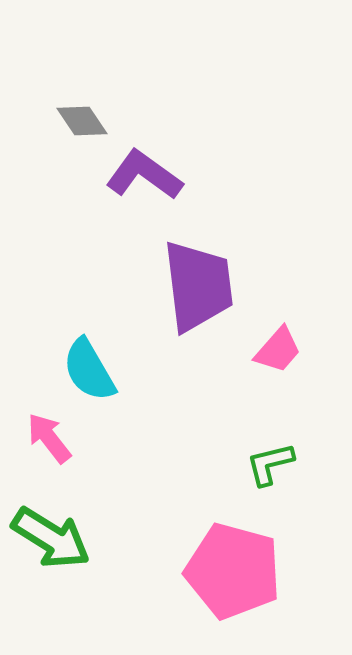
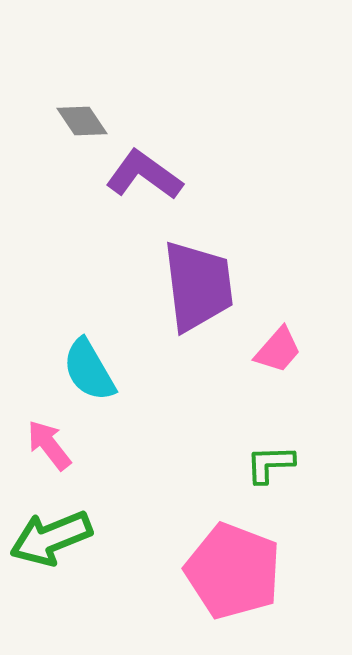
pink arrow: moved 7 px down
green L-shape: rotated 12 degrees clockwise
green arrow: rotated 126 degrees clockwise
pink pentagon: rotated 6 degrees clockwise
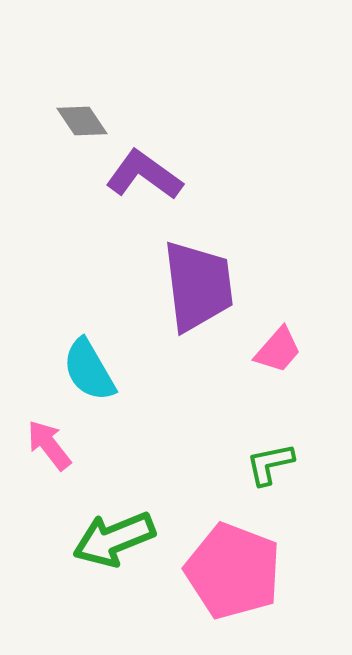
green L-shape: rotated 10 degrees counterclockwise
green arrow: moved 63 px right, 1 px down
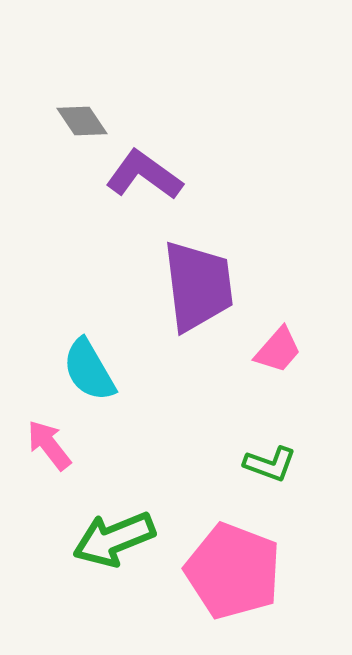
green L-shape: rotated 148 degrees counterclockwise
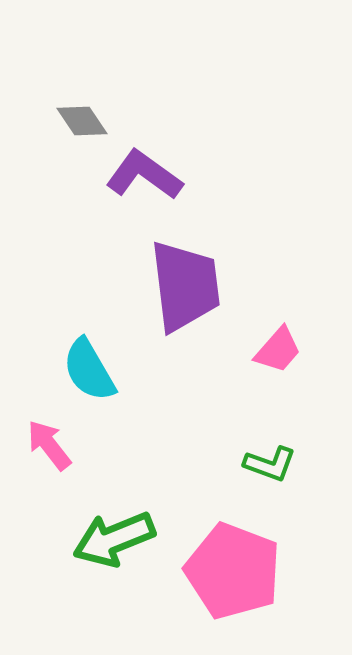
purple trapezoid: moved 13 px left
